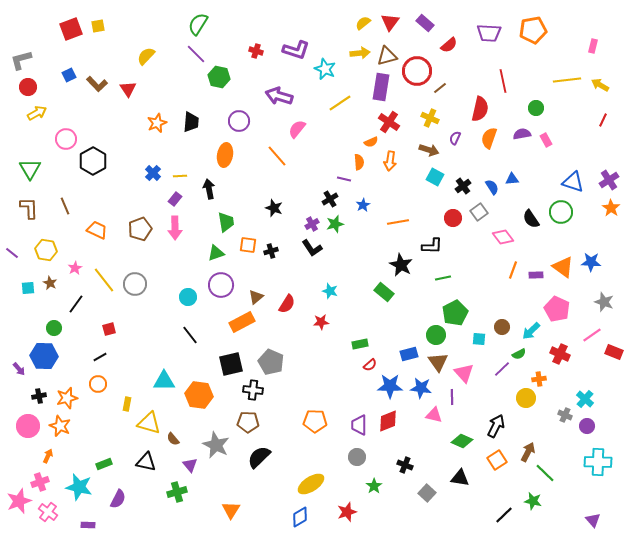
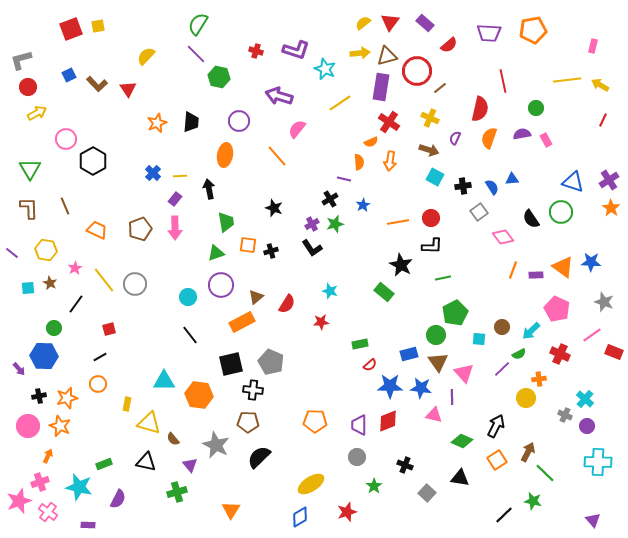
black cross at (463, 186): rotated 28 degrees clockwise
red circle at (453, 218): moved 22 px left
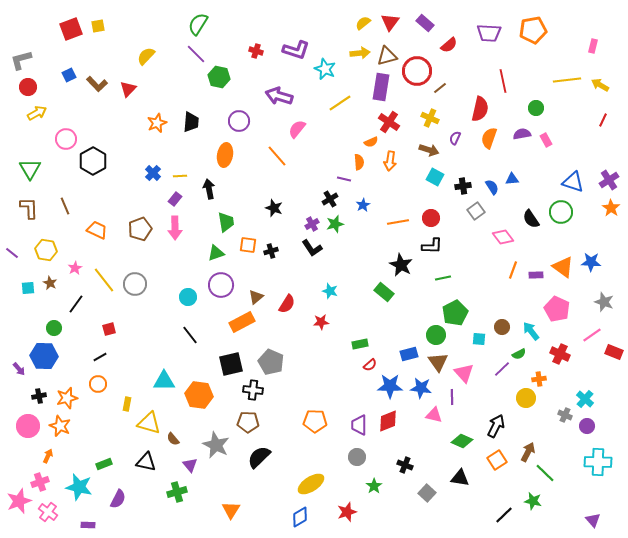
red triangle at (128, 89): rotated 18 degrees clockwise
gray square at (479, 212): moved 3 px left, 1 px up
cyan arrow at (531, 331): rotated 96 degrees clockwise
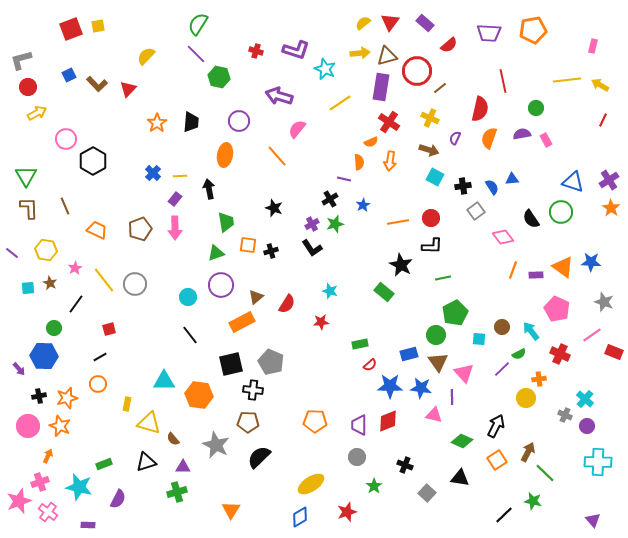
orange star at (157, 123): rotated 12 degrees counterclockwise
green triangle at (30, 169): moved 4 px left, 7 px down
black triangle at (146, 462): rotated 30 degrees counterclockwise
purple triangle at (190, 465): moved 7 px left, 2 px down; rotated 49 degrees counterclockwise
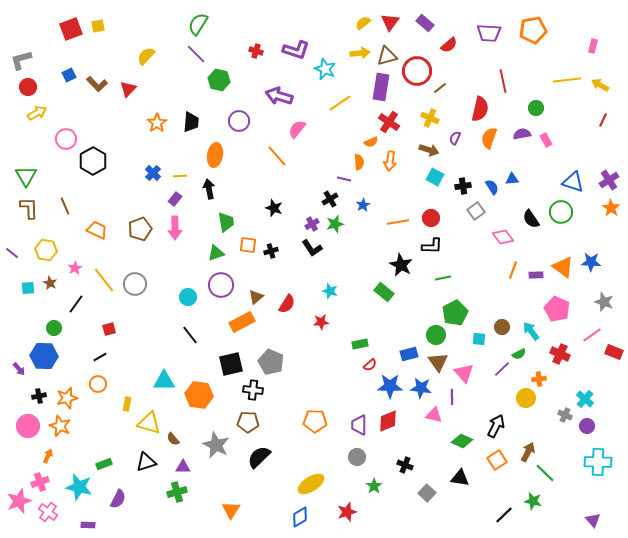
green hexagon at (219, 77): moved 3 px down
orange ellipse at (225, 155): moved 10 px left
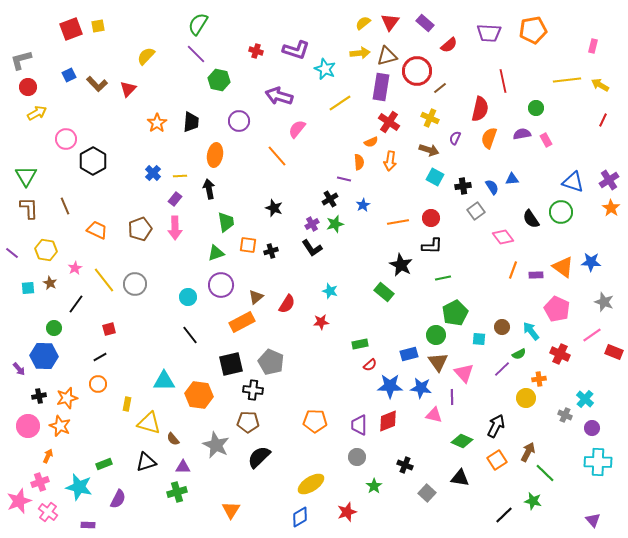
purple circle at (587, 426): moved 5 px right, 2 px down
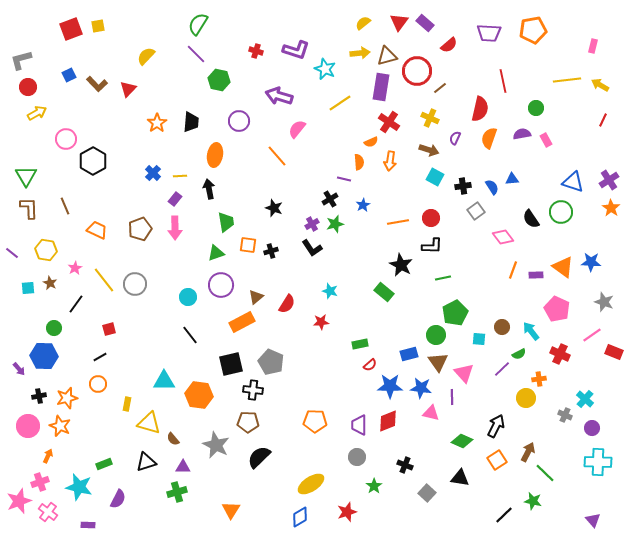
red triangle at (390, 22): moved 9 px right
pink triangle at (434, 415): moved 3 px left, 2 px up
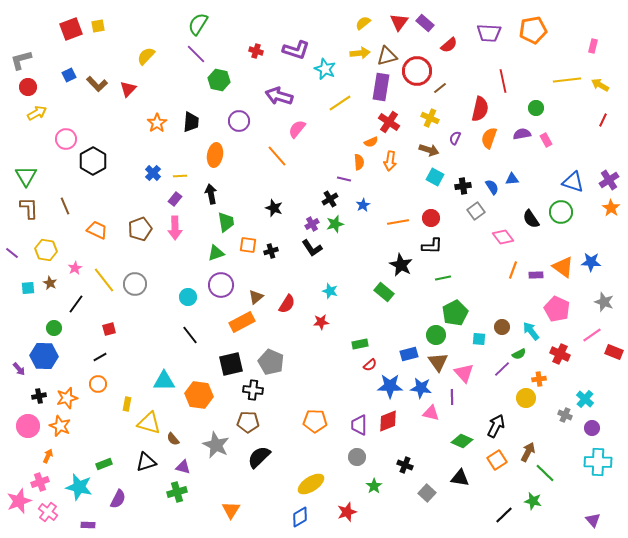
black arrow at (209, 189): moved 2 px right, 5 px down
purple triangle at (183, 467): rotated 14 degrees clockwise
